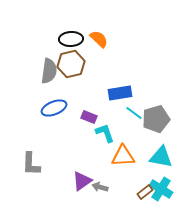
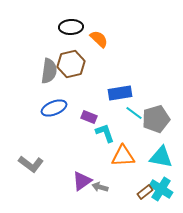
black ellipse: moved 12 px up
gray L-shape: rotated 55 degrees counterclockwise
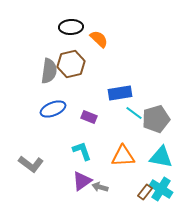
blue ellipse: moved 1 px left, 1 px down
cyan L-shape: moved 23 px left, 18 px down
brown rectangle: rotated 14 degrees counterclockwise
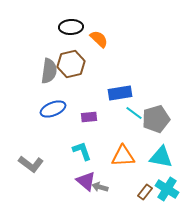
purple rectangle: rotated 28 degrees counterclockwise
purple triangle: moved 4 px right; rotated 45 degrees counterclockwise
cyan cross: moved 6 px right
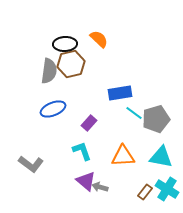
black ellipse: moved 6 px left, 17 px down
purple rectangle: moved 6 px down; rotated 42 degrees counterclockwise
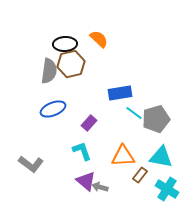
brown rectangle: moved 5 px left, 17 px up
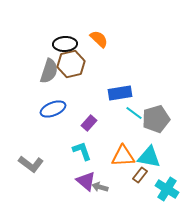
gray semicircle: rotated 10 degrees clockwise
cyan triangle: moved 12 px left
